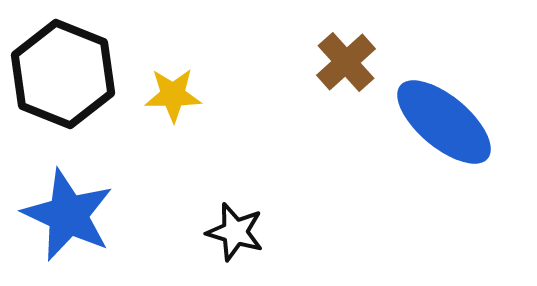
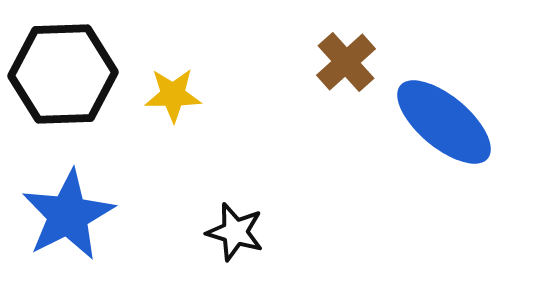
black hexagon: rotated 24 degrees counterclockwise
blue star: rotated 20 degrees clockwise
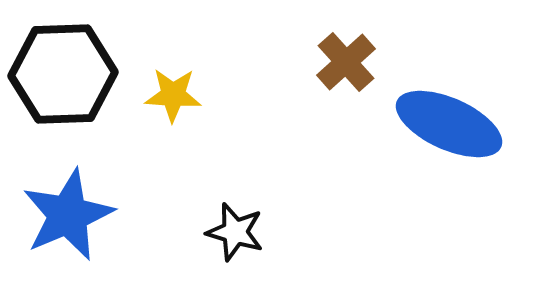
yellow star: rotated 4 degrees clockwise
blue ellipse: moved 5 px right, 2 px down; rotated 16 degrees counterclockwise
blue star: rotated 4 degrees clockwise
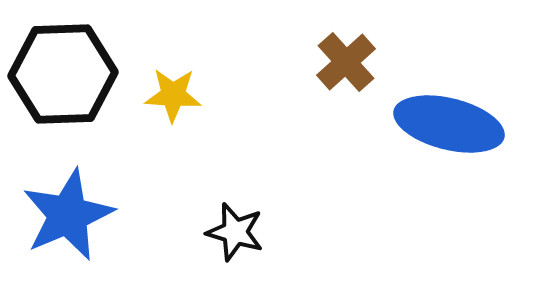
blue ellipse: rotated 10 degrees counterclockwise
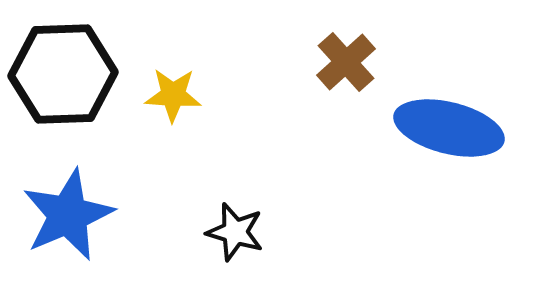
blue ellipse: moved 4 px down
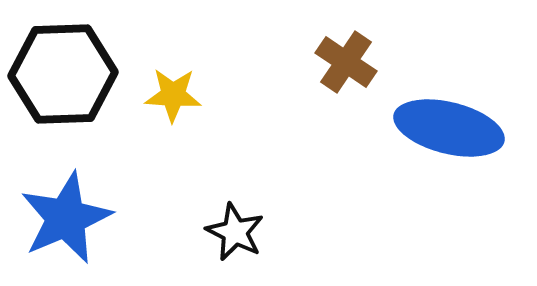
brown cross: rotated 14 degrees counterclockwise
blue star: moved 2 px left, 3 px down
black star: rotated 10 degrees clockwise
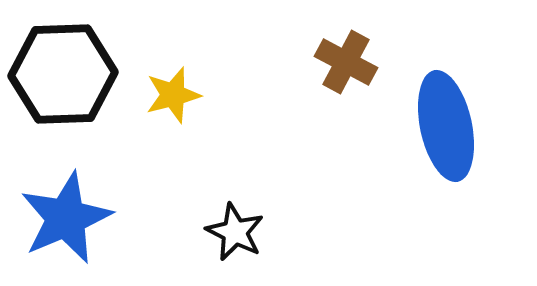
brown cross: rotated 6 degrees counterclockwise
yellow star: rotated 18 degrees counterclockwise
blue ellipse: moved 3 px left, 2 px up; rotated 64 degrees clockwise
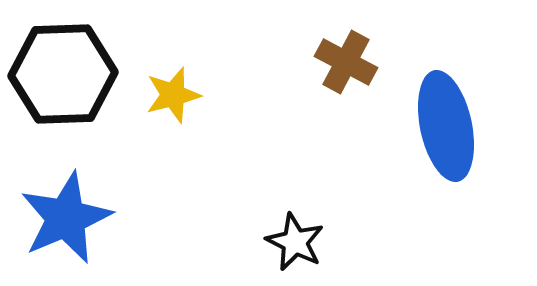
black star: moved 60 px right, 10 px down
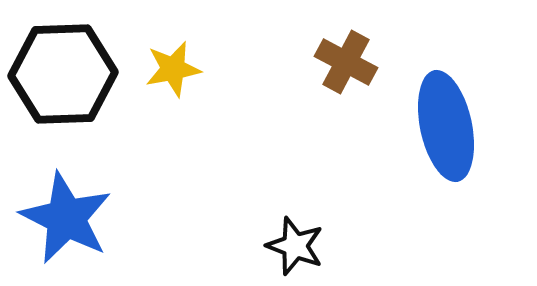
yellow star: moved 26 px up; rotated 4 degrees clockwise
blue star: rotated 22 degrees counterclockwise
black star: moved 4 px down; rotated 6 degrees counterclockwise
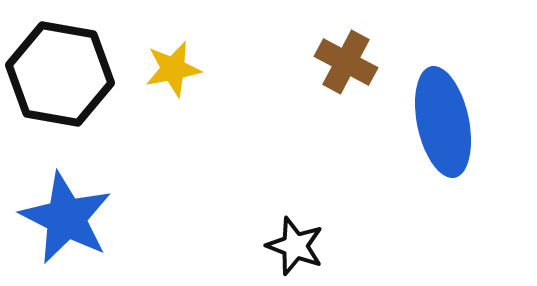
black hexagon: moved 3 px left; rotated 12 degrees clockwise
blue ellipse: moved 3 px left, 4 px up
